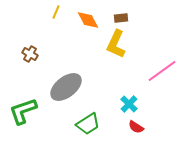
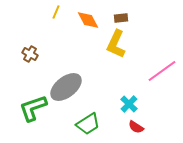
green L-shape: moved 10 px right, 3 px up
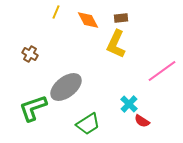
red semicircle: moved 6 px right, 6 px up
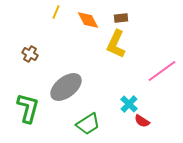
green L-shape: moved 5 px left; rotated 124 degrees clockwise
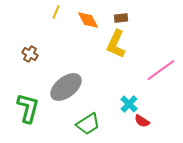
pink line: moved 1 px left, 1 px up
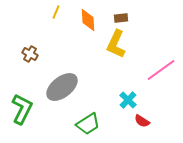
orange diamond: rotated 25 degrees clockwise
gray ellipse: moved 4 px left
cyan cross: moved 1 px left, 4 px up
green L-shape: moved 6 px left, 1 px down; rotated 12 degrees clockwise
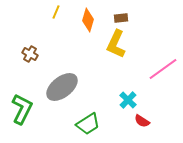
orange diamond: rotated 20 degrees clockwise
pink line: moved 2 px right, 1 px up
